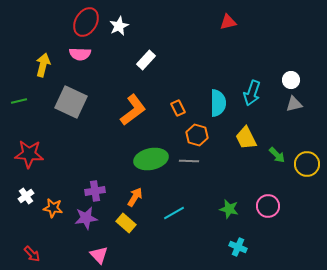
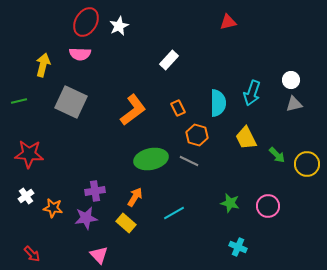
white rectangle: moved 23 px right
gray line: rotated 24 degrees clockwise
green star: moved 1 px right, 6 px up
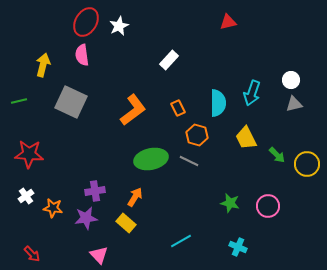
pink semicircle: moved 2 px right, 1 px down; rotated 80 degrees clockwise
cyan line: moved 7 px right, 28 px down
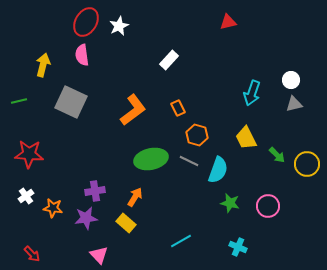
cyan semicircle: moved 67 px down; rotated 20 degrees clockwise
